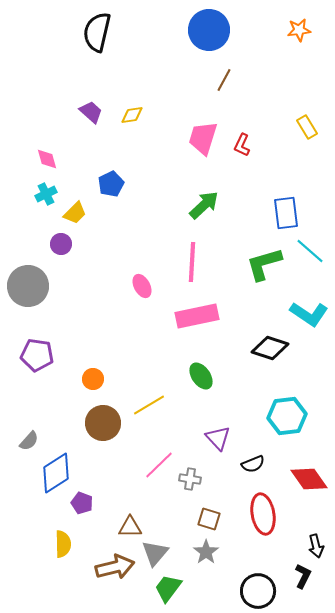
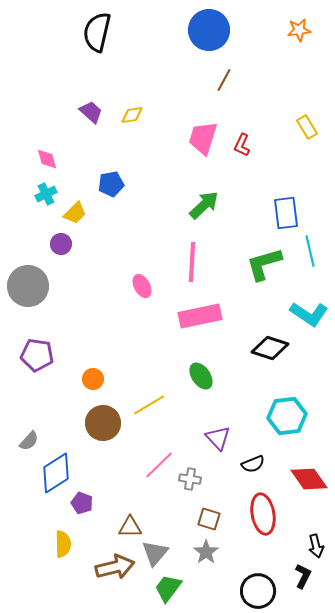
blue pentagon at (111, 184): rotated 15 degrees clockwise
cyan line at (310, 251): rotated 36 degrees clockwise
pink rectangle at (197, 316): moved 3 px right
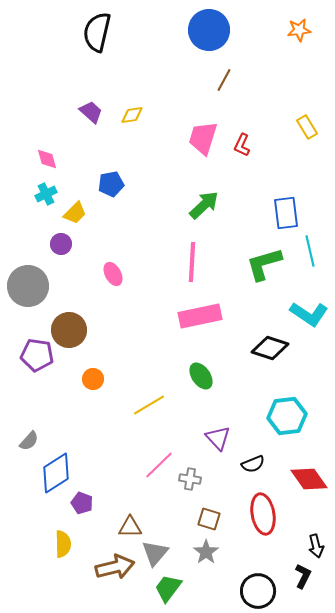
pink ellipse at (142, 286): moved 29 px left, 12 px up
brown circle at (103, 423): moved 34 px left, 93 px up
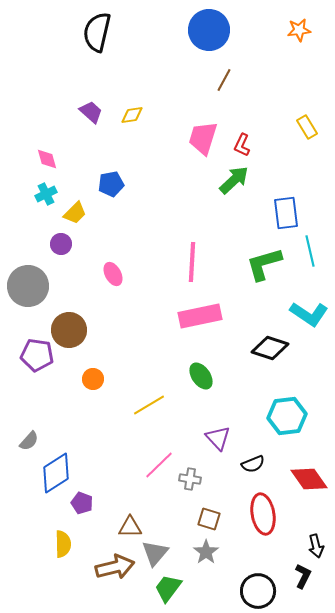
green arrow at (204, 205): moved 30 px right, 25 px up
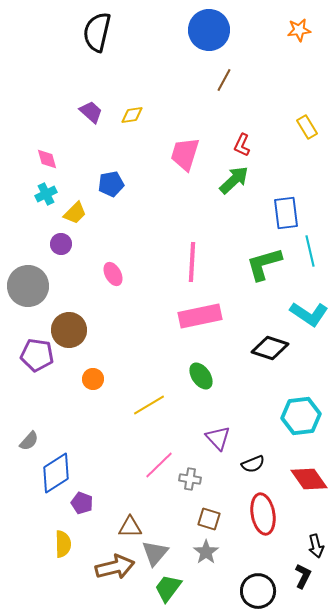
pink trapezoid at (203, 138): moved 18 px left, 16 px down
cyan hexagon at (287, 416): moved 14 px right
